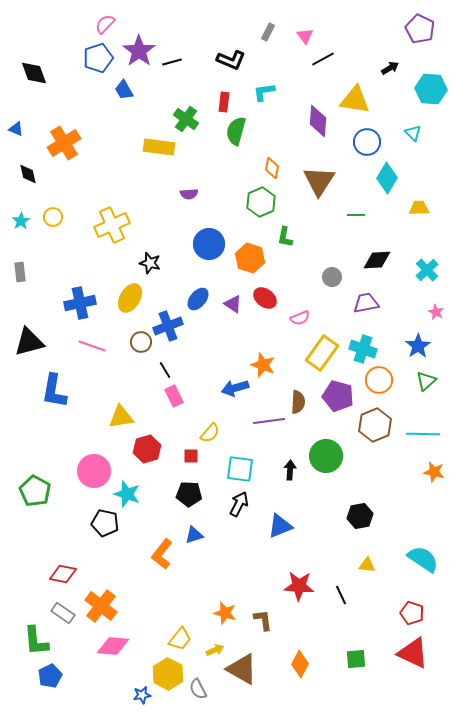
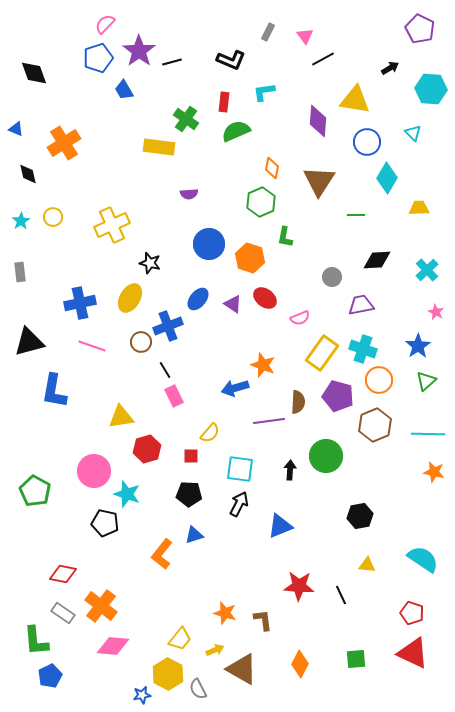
green semicircle at (236, 131): rotated 52 degrees clockwise
purple trapezoid at (366, 303): moved 5 px left, 2 px down
cyan line at (423, 434): moved 5 px right
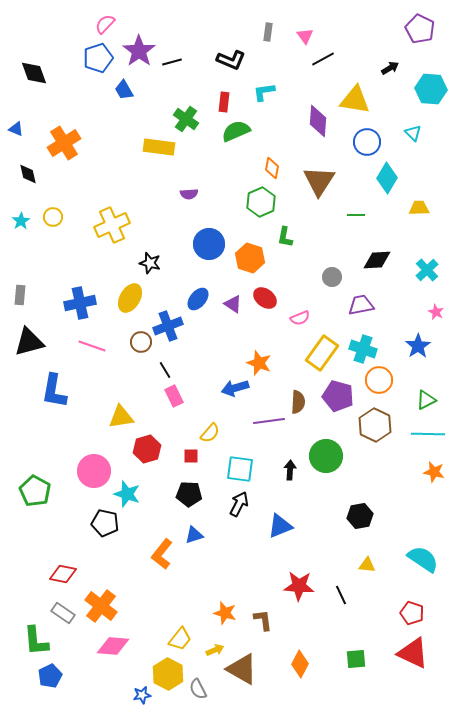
gray rectangle at (268, 32): rotated 18 degrees counterclockwise
gray rectangle at (20, 272): moved 23 px down; rotated 12 degrees clockwise
orange star at (263, 365): moved 4 px left, 2 px up
green triangle at (426, 381): moved 19 px down; rotated 15 degrees clockwise
brown hexagon at (375, 425): rotated 12 degrees counterclockwise
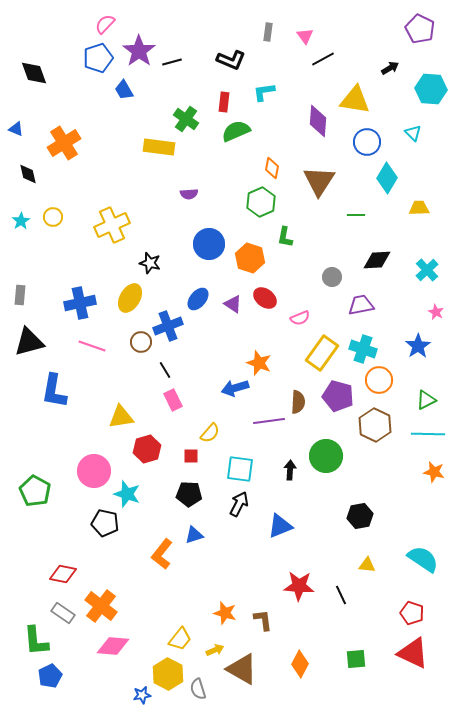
pink rectangle at (174, 396): moved 1 px left, 4 px down
gray semicircle at (198, 689): rotated 10 degrees clockwise
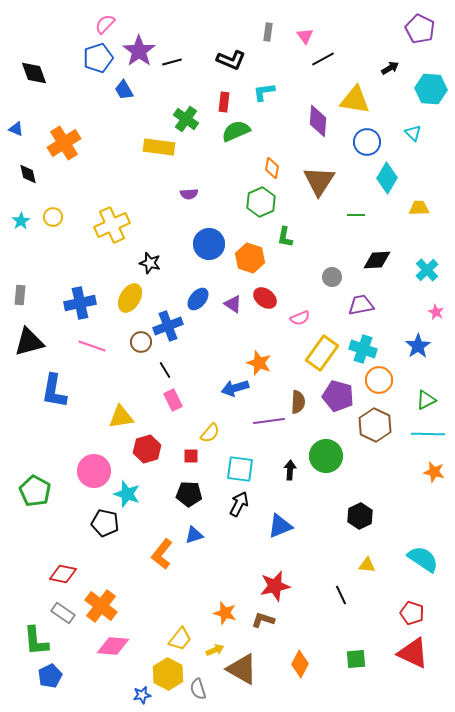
black hexagon at (360, 516): rotated 15 degrees counterclockwise
red star at (299, 586): moved 24 px left; rotated 16 degrees counterclockwise
brown L-shape at (263, 620): rotated 65 degrees counterclockwise
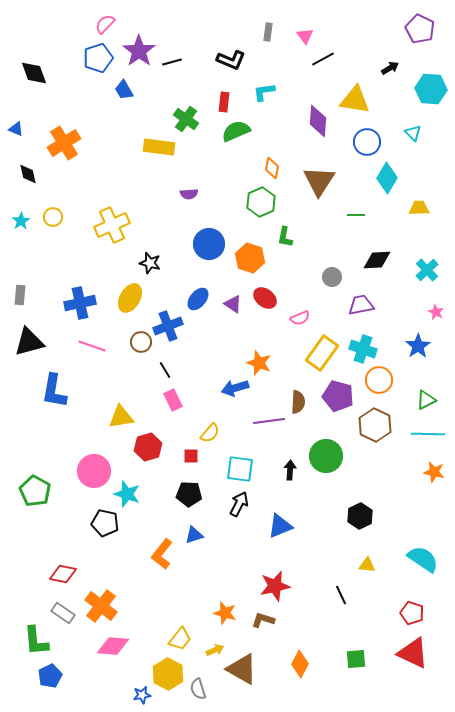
red hexagon at (147, 449): moved 1 px right, 2 px up
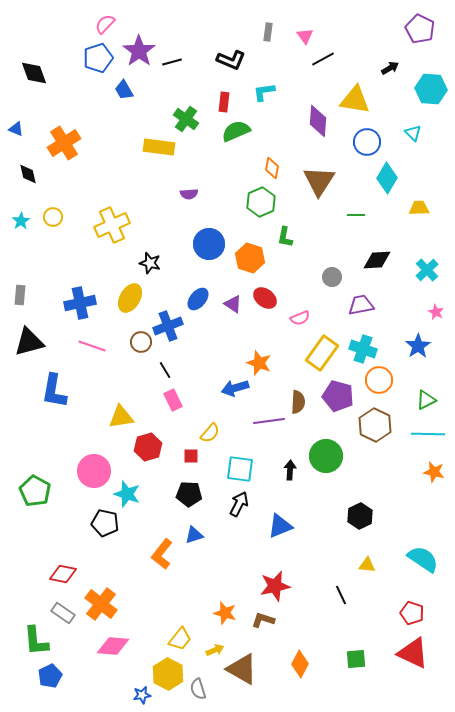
orange cross at (101, 606): moved 2 px up
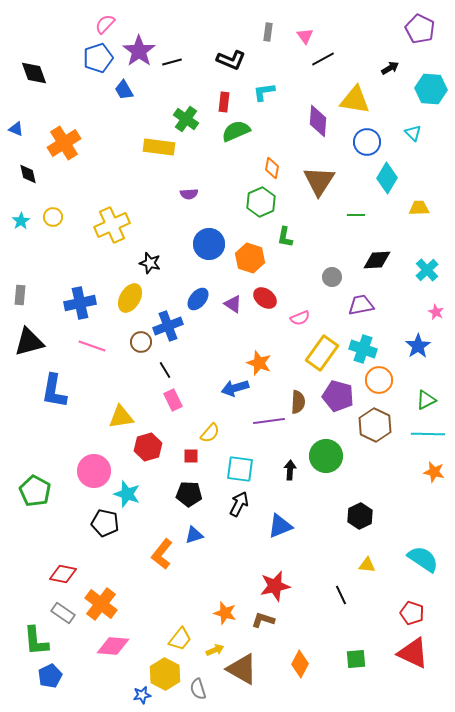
yellow hexagon at (168, 674): moved 3 px left
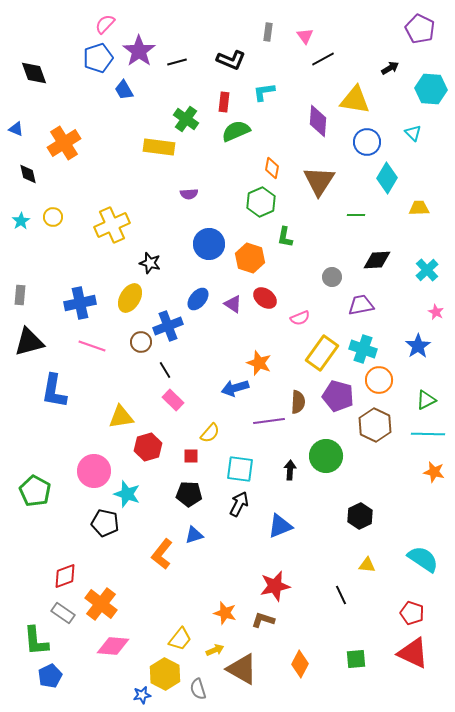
black line at (172, 62): moved 5 px right
pink rectangle at (173, 400): rotated 20 degrees counterclockwise
red diamond at (63, 574): moved 2 px right, 2 px down; rotated 32 degrees counterclockwise
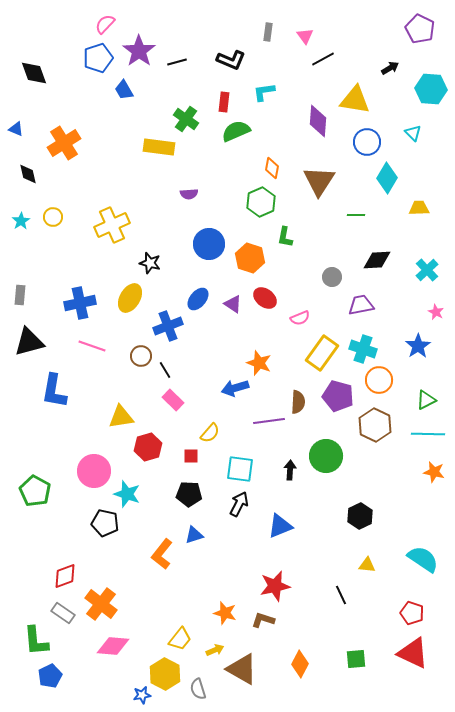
brown circle at (141, 342): moved 14 px down
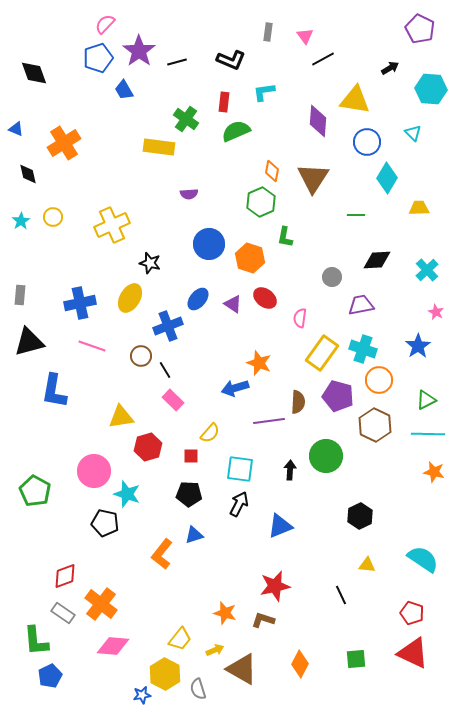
orange diamond at (272, 168): moved 3 px down
brown triangle at (319, 181): moved 6 px left, 3 px up
pink semicircle at (300, 318): rotated 120 degrees clockwise
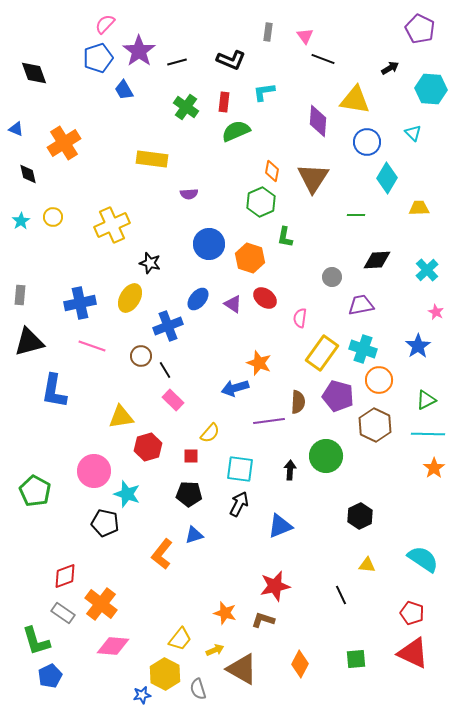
black line at (323, 59): rotated 50 degrees clockwise
green cross at (186, 119): moved 12 px up
yellow rectangle at (159, 147): moved 7 px left, 12 px down
orange star at (434, 472): moved 4 px up; rotated 25 degrees clockwise
green L-shape at (36, 641): rotated 12 degrees counterclockwise
